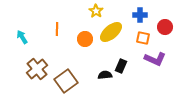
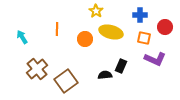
yellow ellipse: rotated 55 degrees clockwise
orange square: moved 1 px right
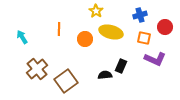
blue cross: rotated 16 degrees counterclockwise
orange line: moved 2 px right
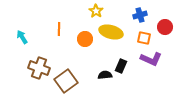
purple L-shape: moved 4 px left
brown cross: moved 2 px right, 1 px up; rotated 30 degrees counterclockwise
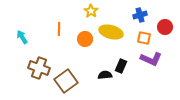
yellow star: moved 5 px left
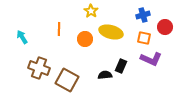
blue cross: moved 3 px right
brown square: moved 1 px right, 1 px up; rotated 25 degrees counterclockwise
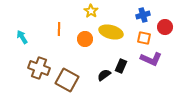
black semicircle: moved 1 px left; rotated 32 degrees counterclockwise
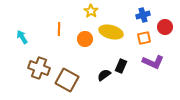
orange square: rotated 24 degrees counterclockwise
purple L-shape: moved 2 px right, 3 px down
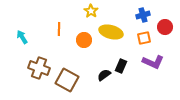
orange circle: moved 1 px left, 1 px down
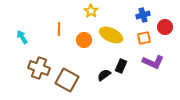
yellow ellipse: moved 3 px down; rotated 10 degrees clockwise
